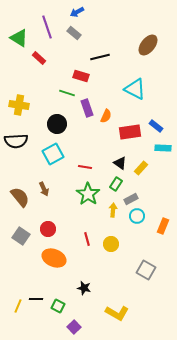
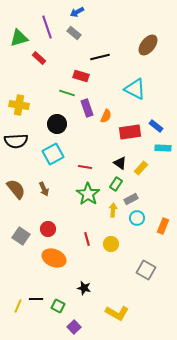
green triangle at (19, 38): rotated 48 degrees counterclockwise
brown semicircle at (20, 197): moved 4 px left, 8 px up
cyan circle at (137, 216): moved 2 px down
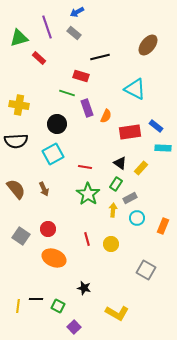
gray rectangle at (131, 199): moved 1 px left, 1 px up
yellow line at (18, 306): rotated 16 degrees counterclockwise
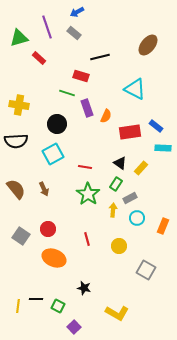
yellow circle at (111, 244): moved 8 px right, 2 px down
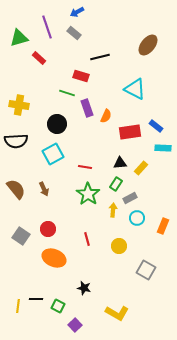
black triangle at (120, 163): rotated 40 degrees counterclockwise
purple square at (74, 327): moved 1 px right, 2 px up
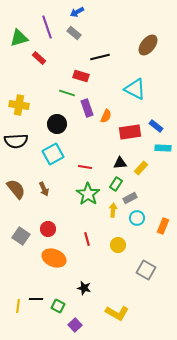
yellow circle at (119, 246): moved 1 px left, 1 px up
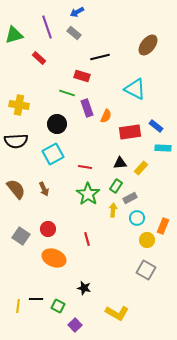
green triangle at (19, 38): moved 5 px left, 3 px up
red rectangle at (81, 76): moved 1 px right
green rectangle at (116, 184): moved 2 px down
yellow circle at (118, 245): moved 29 px right, 5 px up
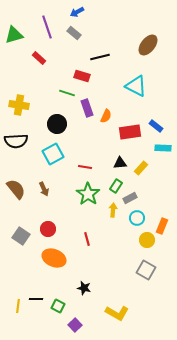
cyan triangle at (135, 89): moved 1 px right, 3 px up
orange rectangle at (163, 226): moved 1 px left
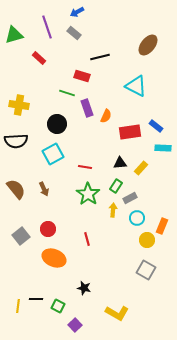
gray square at (21, 236): rotated 18 degrees clockwise
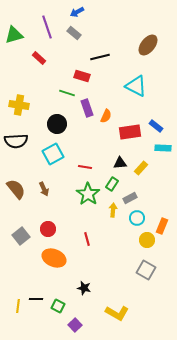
green rectangle at (116, 186): moved 4 px left, 2 px up
